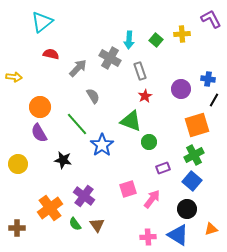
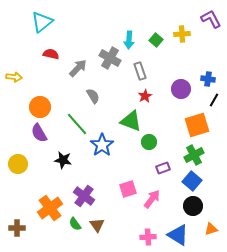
black circle: moved 6 px right, 3 px up
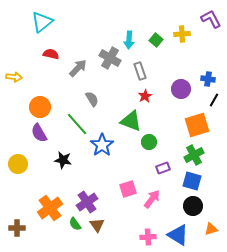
gray semicircle: moved 1 px left, 3 px down
blue square: rotated 24 degrees counterclockwise
purple cross: moved 3 px right, 6 px down; rotated 20 degrees clockwise
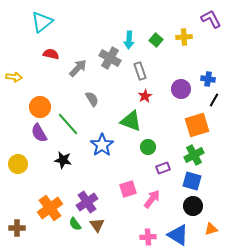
yellow cross: moved 2 px right, 3 px down
green line: moved 9 px left
green circle: moved 1 px left, 5 px down
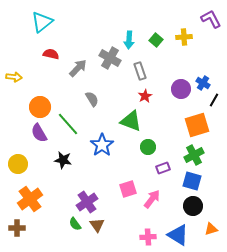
blue cross: moved 5 px left, 4 px down; rotated 24 degrees clockwise
orange cross: moved 20 px left, 9 px up
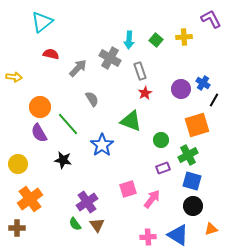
red star: moved 3 px up
green circle: moved 13 px right, 7 px up
green cross: moved 6 px left
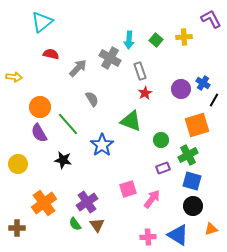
orange cross: moved 14 px right, 4 px down
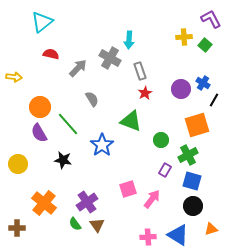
green square: moved 49 px right, 5 px down
purple rectangle: moved 2 px right, 2 px down; rotated 40 degrees counterclockwise
orange cross: rotated 15 degrees counterclockwise
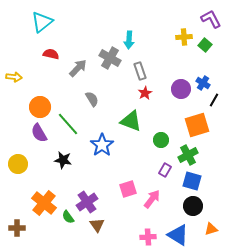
green semicircle: moved 7 px left, 7 px up
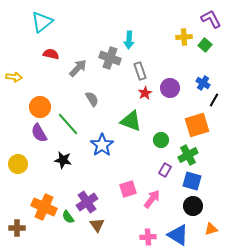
gray cross: rotated 10 degrees counterclockwise
purple circle: moved 11 px left, 1 px up
orange cross: moved 4 px down; rotated 15 degrees counterclockwise
